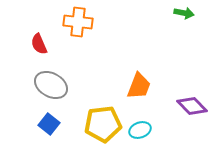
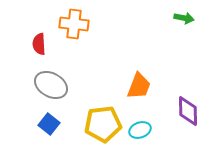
green arrow: moved 5 px down
orange cross: moved 4 px left, 2 px down
red semicircle: rotated 20 degrees clockwise
purple diamond: moved 4 px left, 5 px down; rotated 44 degrees clockwise
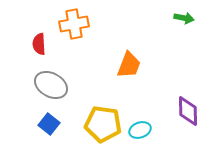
orange cross: rotated 16 degrees counterclockwise
orange trapezoid: moved 10 px left, 21 px up
yellow pentagon: rotated 15 degrees clockwise
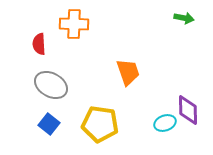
orange cross: rotated 12 degrees clockwise
orange trapezoid: moved 1 px left, 7 px down; rotated 40 degrees counterclockwise
purple diamond: moved 1 px up
yellow pentagon: moved 3 px left
cyan ellipse: moved 25 px right, 7 px up
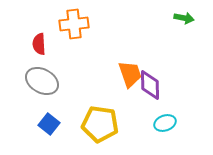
orange cross: rotated 8 degrees counterclockwise
orange trapezoid: moved 2 px right, 2 px down
gray ellipse: moved 9 px left, 4 px up
purple diamond: moved 38 px left, 25 px up
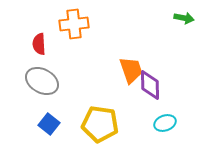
orange trapezoid: moved 1 px right, 4 px up
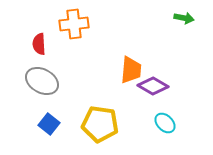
orange trapezoid: rotated 24 degrees clockwise
purple diamond: moved 3 px right, 1 px down; rotated 60 degrees counterclockwise
cyan ellipse: rotated 65 degrees clockwise
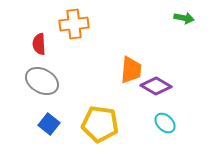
purple diamond: moved 3 px right
